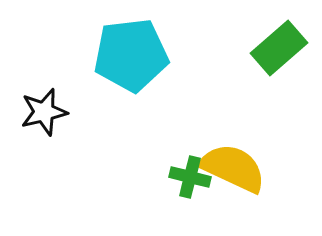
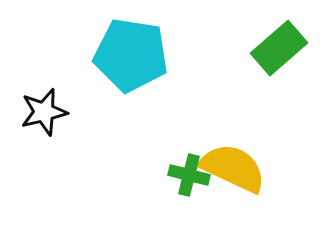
cyan pentagon: rotated 16 degrees clockwise
green cross: moved 1 px left, 2 px up
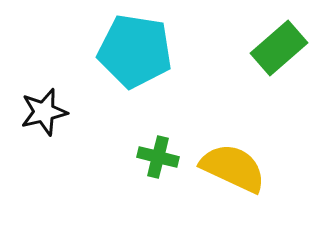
cyan pentagon: moved 4 px right, 4 px up
green cross: moved 31 px left, 18 px up
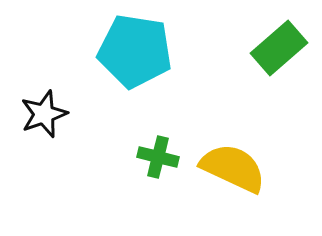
black star: moved 2 px down; rotated 6 degrees counterclockwise
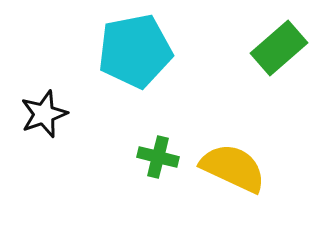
cyan pentagon: rotated 20 degrees counterclockwise
